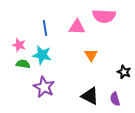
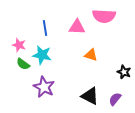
orange triangle: rotated 40 degrees counterclockwise
green semicircle: rotated 152 degrees counterclockwise
purple semicircle: rotated 56 degrees clockwise
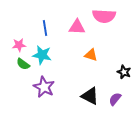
pink star: rotated 24 degrees counterclockwise
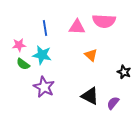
pink semicircle: moved 5 px down
orange triangle: rotated 24 degrees clockwise
purple semicircle: moved 2 px left, 4 px down
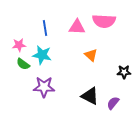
black star: rotated 24 degrees counterclockwise
purple star: rotated 25 degrees counterclockwise
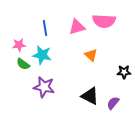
pink triangle: rotated 18 degrees counterclockwise
purple star: rotated 10 degrees clockwise
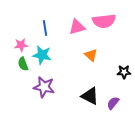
pink semicircle: rotated 10 degrees counterclockwise
pink star: moved 2 px right
green semicircle: rotated 32 degrees clockwise
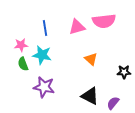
orange triangle: moved 4 px down
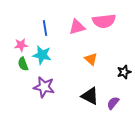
black star: rotated 16 degrees counterclockwise
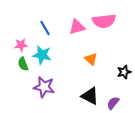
blue line: rotated 21 degrees counterclockwise
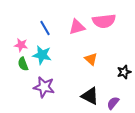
pink star: rotated 16 degrees clockwise
